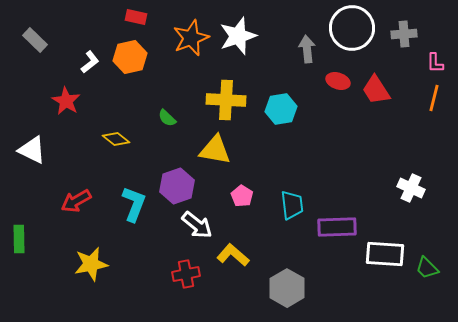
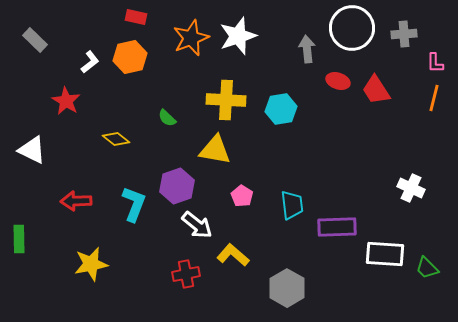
red arrow: rotated 28 degrees clockwise
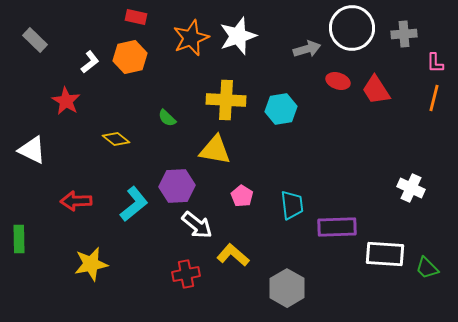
gray arrow: rotated 80 degrees clockwise
purple hexagon: rotated 16 degrees clockwise
cyan L-shape: rotated 30 degrees clockwise
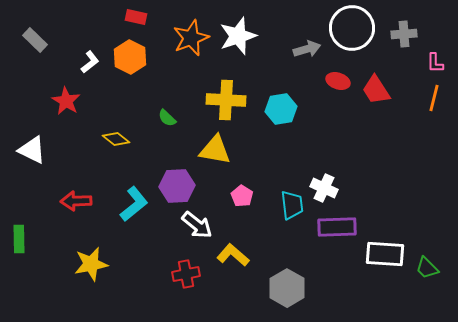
orange hexagon: rotated 20 degrees counterclockwise
white cross: moved 87 px left
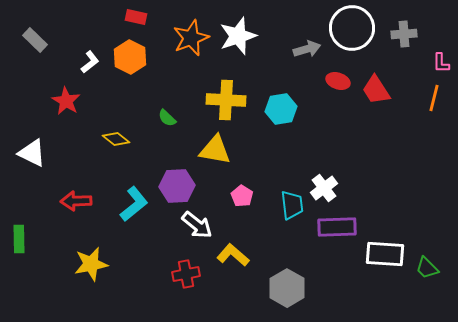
pink L-shape: moved 6 px right
white triangle: moved 3 px down
white cross: rotated 28 degrees clockwise
